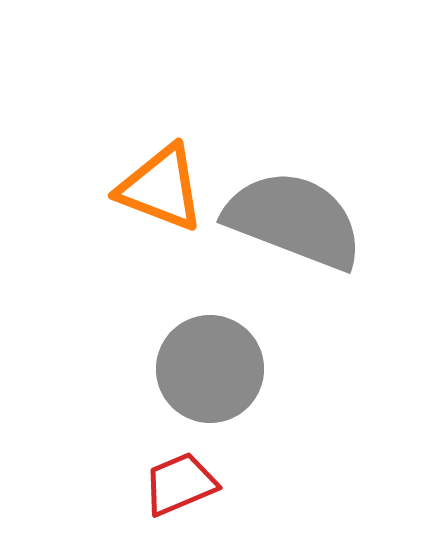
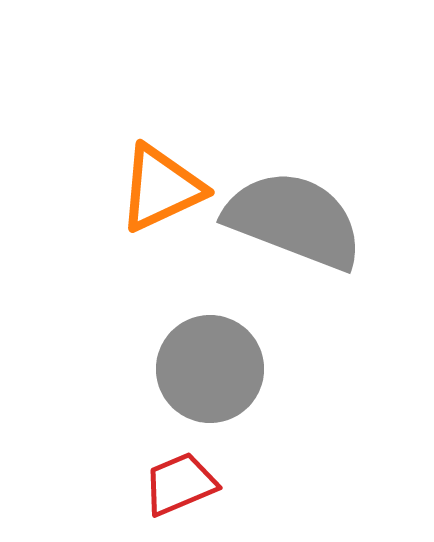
orange triangle: rotated 46 degrees counterclockwise
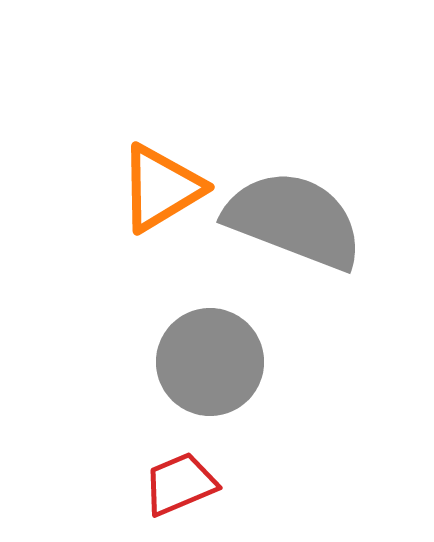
orange triangle: rotated 6 degrees counterclockwise
gray circle: moved 7 px up
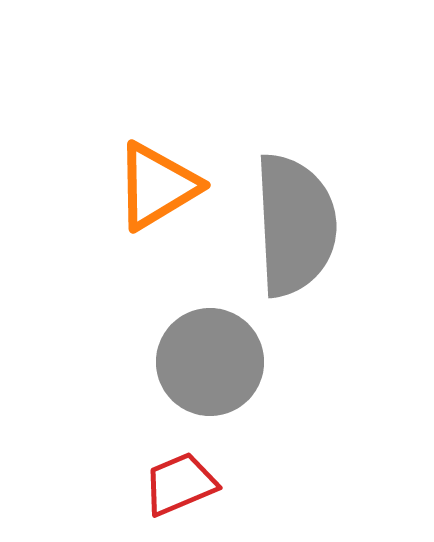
orange triangle: moved 4 px left, 2 px up
gray semicircle: moved 1 px right, 5 px down; rotated 66 degrees clockwise
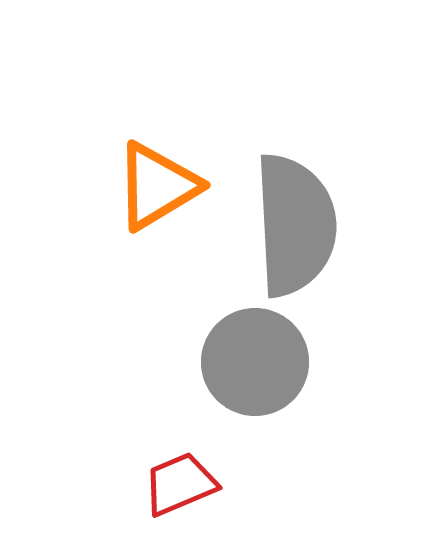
gray circle: moved 45 px right
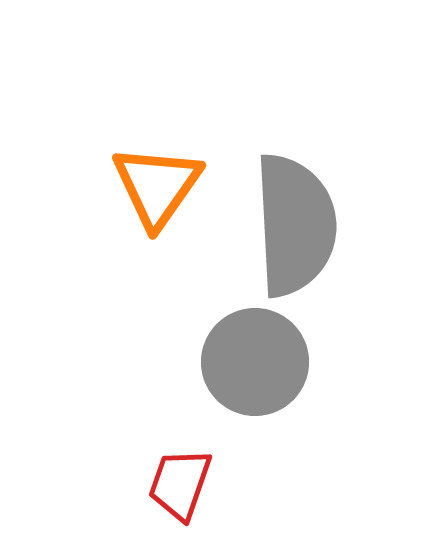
orange triangle: rotated 24 degrees counterclockwise
red trapezoid: rotated 48 degrees counterclockwise
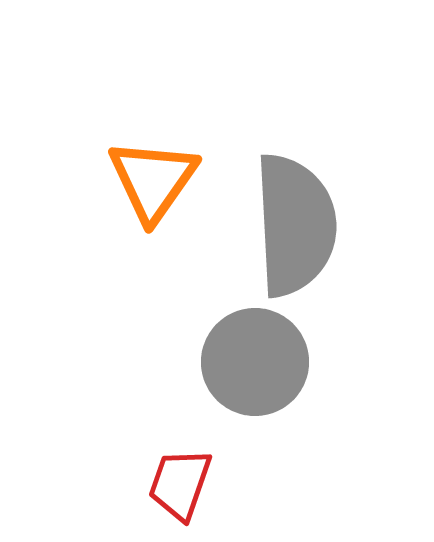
orange triangle: moved 4 px left, 6 px up
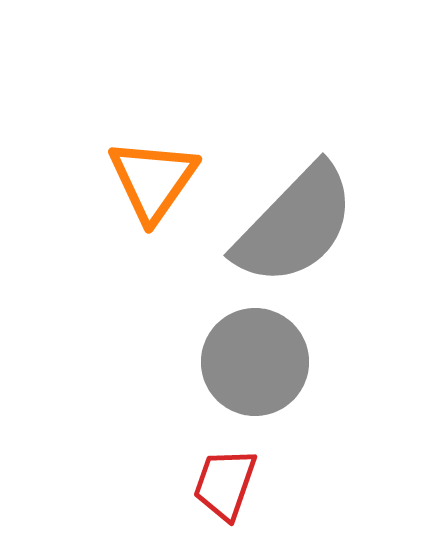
gray semicircle: rotated 47 degrees clockwise
red trapezoid: moved 45 px right
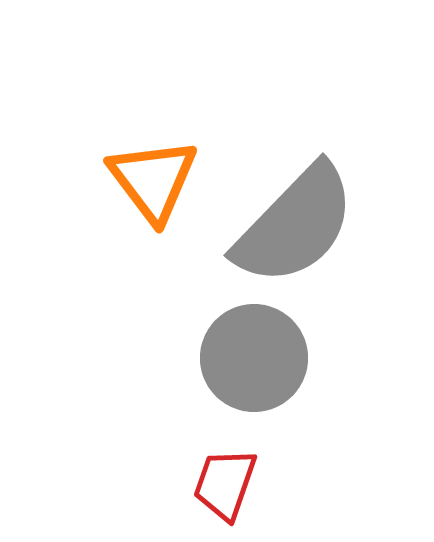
orange triangle: rotated 12 degrees counterclockwise
gray circle: moved 1 px left, 4 px up
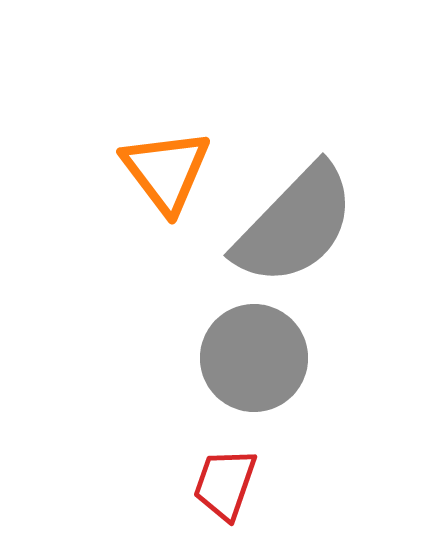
orange triangle: moved 13 px right, 9 px up
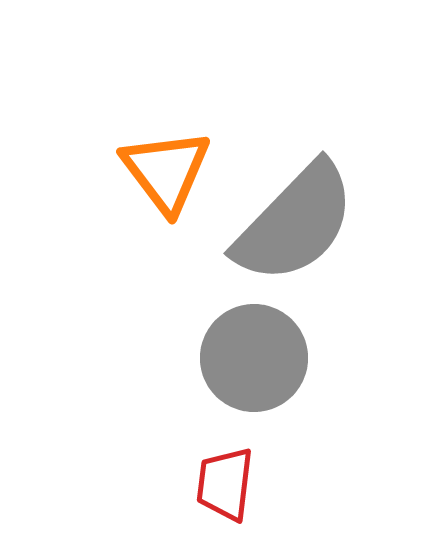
gray semicircle: moved 2 px up
red trapezoid: rotated 12 degrees counterclockwise
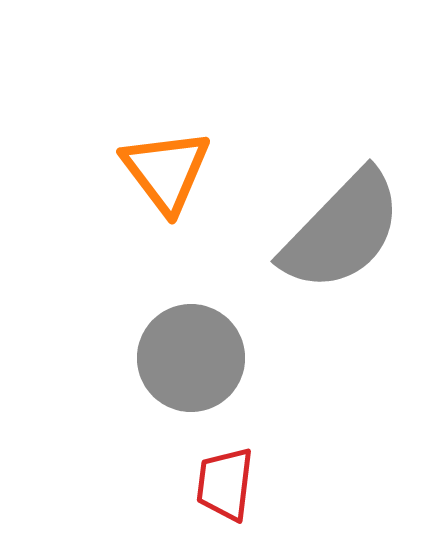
gray semicircle: moved 47 px right, 8 px down
gray circle: moved 63 px left
